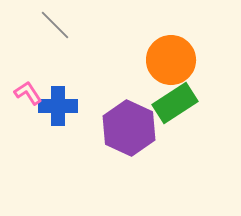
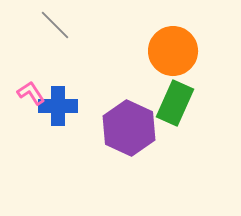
orange circle: moved 2 px right, 9 px up
pink L-shape: moved 3 px right
green rectangle: rotated 33 degrees counterclockwise
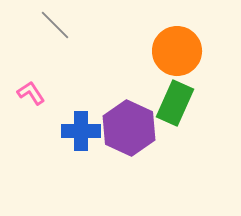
orange circle: moved 4 px right
blue cross: moved 23 px right, 25 px down
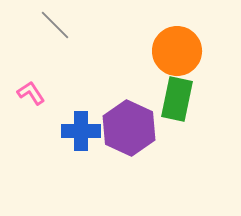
green rectangle: moved 2 px right, 4 px up; rotated 12 degrees counterclockwise
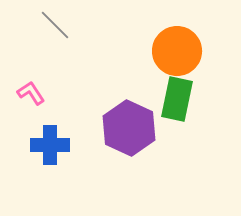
blue cross: moved 31 px left, 14 px down
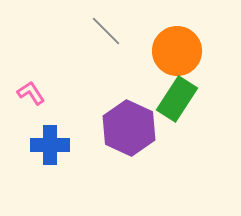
gray line: moved 51 px right, 6 px down
green rectangle: rotated 21 degrees clockwise
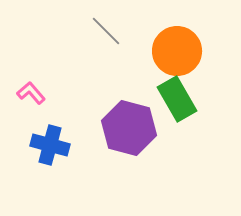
pink L-shape: rotated 8 degrees counterclockwise
green rectangle: rotated 63 degrees counterclockwise
purple hexagon: rotated 10 degrees counterclockwise
blue cross: rotated 15 degrees clockwise
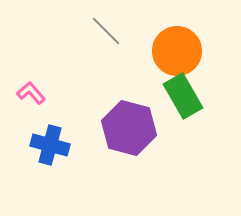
green rectangle: moved 6 px right, 3 px up
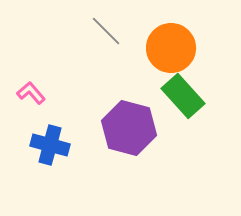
orange circle: moved 6 px left, 3 px up
green rectangle: rotated 12 degrees counterclockwise
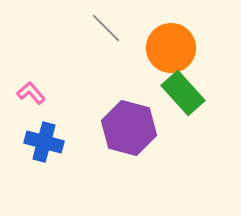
gray line: moved 3 px up
green rectangle: moved 3 px up
blue cross: moved 6 px left, 3 px up
